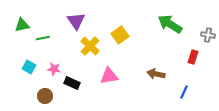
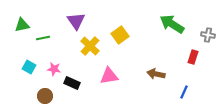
green arrow: moved 2 px right
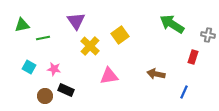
black rectangle: moved 6 px left, 7 px down
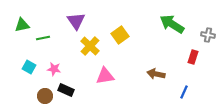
pink triangle: moved 4 px left
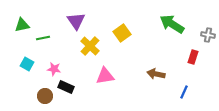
yellow square: moved 2 px right, 2 px up
cyan square: moved 2 px left, 3 px up
black rectangle: moved 3 px up
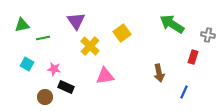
brown arrow: moved 3 px right, 1 px up; rotated 114 degrees counterclockwise
brown circle: moved 1 px down
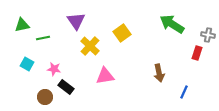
red rectangle: moved 4 px right, 4 px up
black rectangle: rotated 14 degrees clockwise
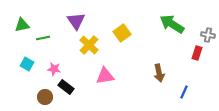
yellow cross: moved 1 px left, 1 px up
